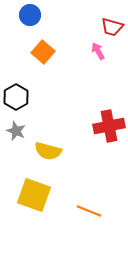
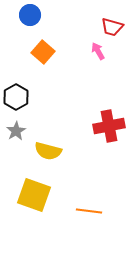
gray star: rotated 18 degrees clockwise
orange line: rotated 15 degrees counterclockwise
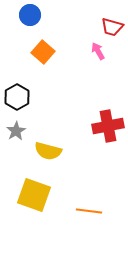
black hexagon: moved 1 px right
red cross: moved 1 px left
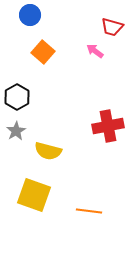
pink arrow: moved 3 px left; rotated 24 degrees counterclockwise
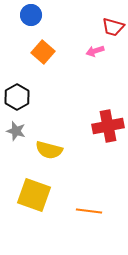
blue circle: moved 1 px right
red trapezoid: moved 1 px right
pink arrow: rotated 54 degrees counterclockwise
gray star: rotated 24 degrees counterclockwise
yellow semicircle: moved 1 px right, 1 px up
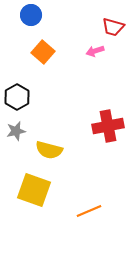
gray star: rotated 30 degrees counterclockwise
yellow square: moved 5 px up
orange line: rotated 30 degrees counterclockwise
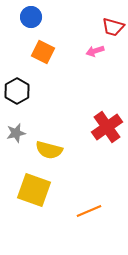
blue circle: moved 2 px down
orange square: rotated 15 degrees counterclockwise
black hexagon: moved 6 px up
red cross: moved 1 px left, 1 px down; rotated 24 degrees counterclockwise
gray star: moved 2 px down
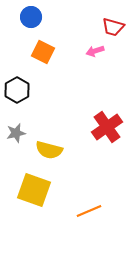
black hexagon: moved 1 px up
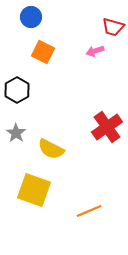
gray star: rotated 24 degrees counterclockwise
yellow semicircle: moved 2 px right, 1 px up; rotated 12 degrees clockwise
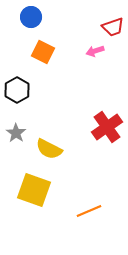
red trapezoid: rotated 35 degrees counterclockwise
yellow semicircle: moved 2 px left
